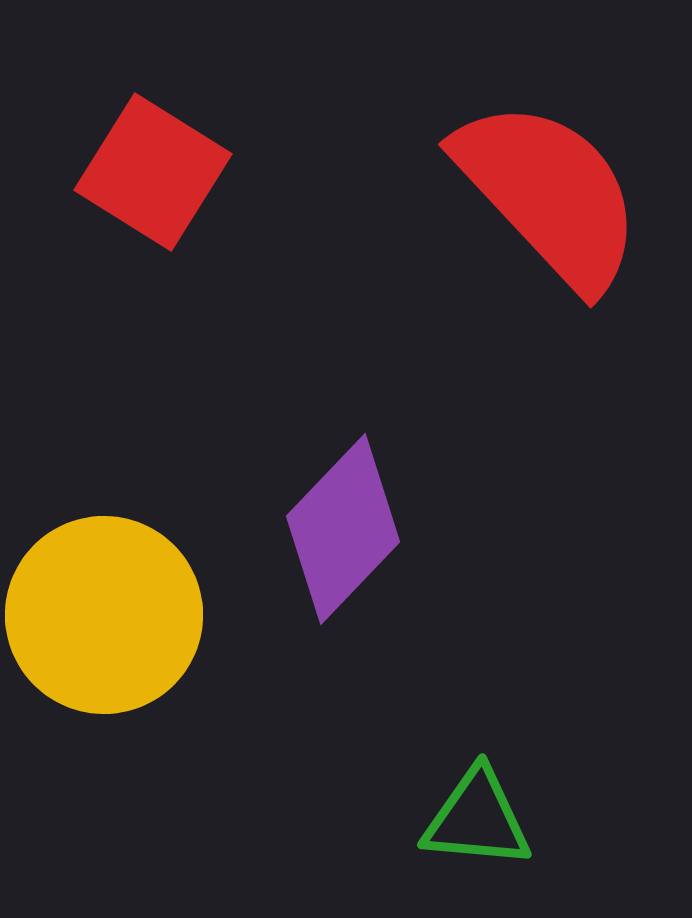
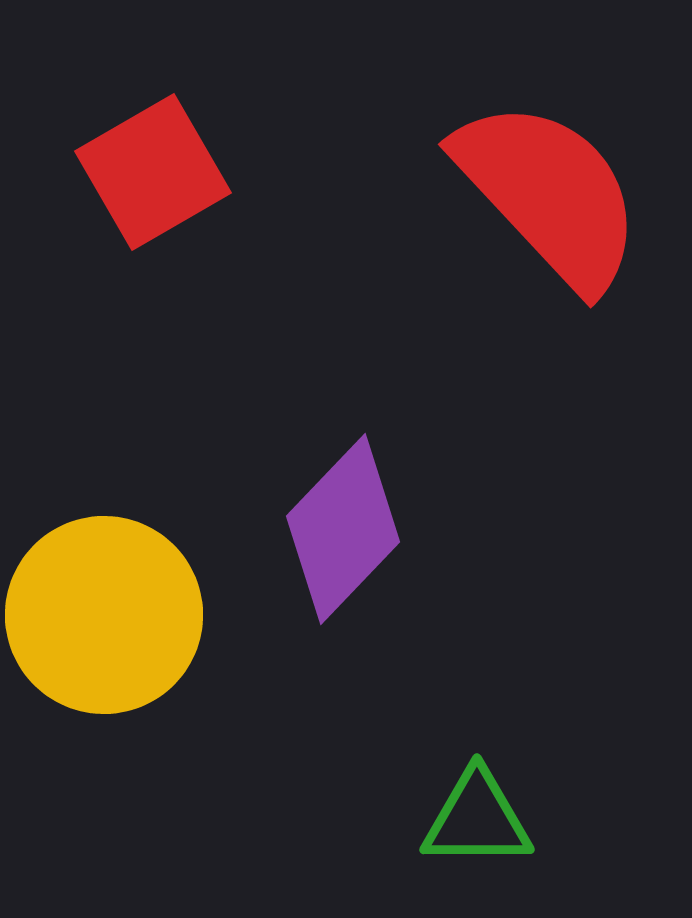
red square: rotated 28 degrees clockwise
green triangle: rotated 5 degrees counterclockwise
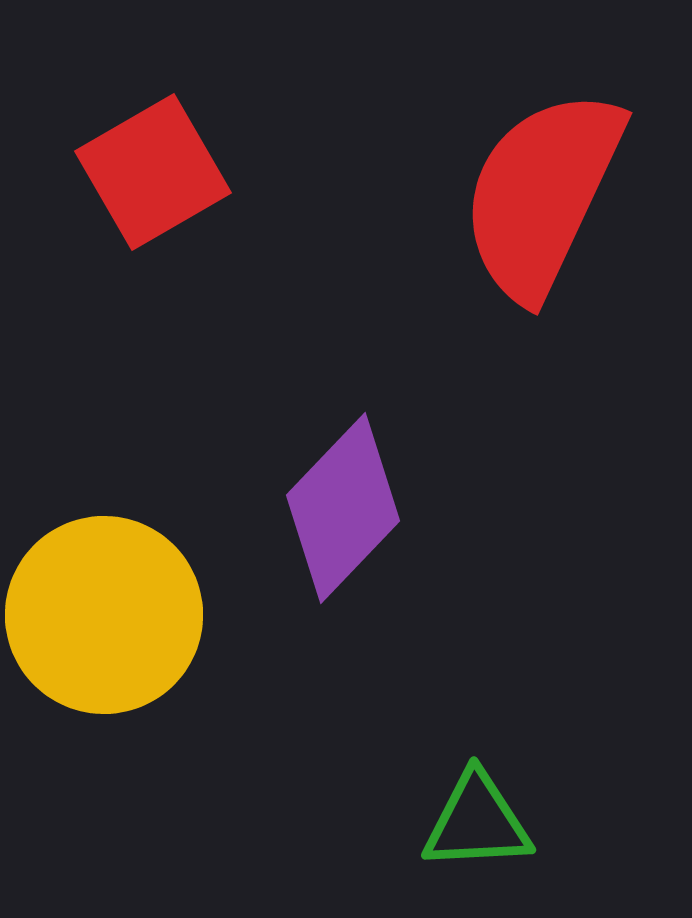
red semicircle: moved 7 px left; rotated 112 degrees counterclockwise
purple diamond: moved 21 px up
green triangle: moved 3 px down; rotated 3 degrees counterclockwise
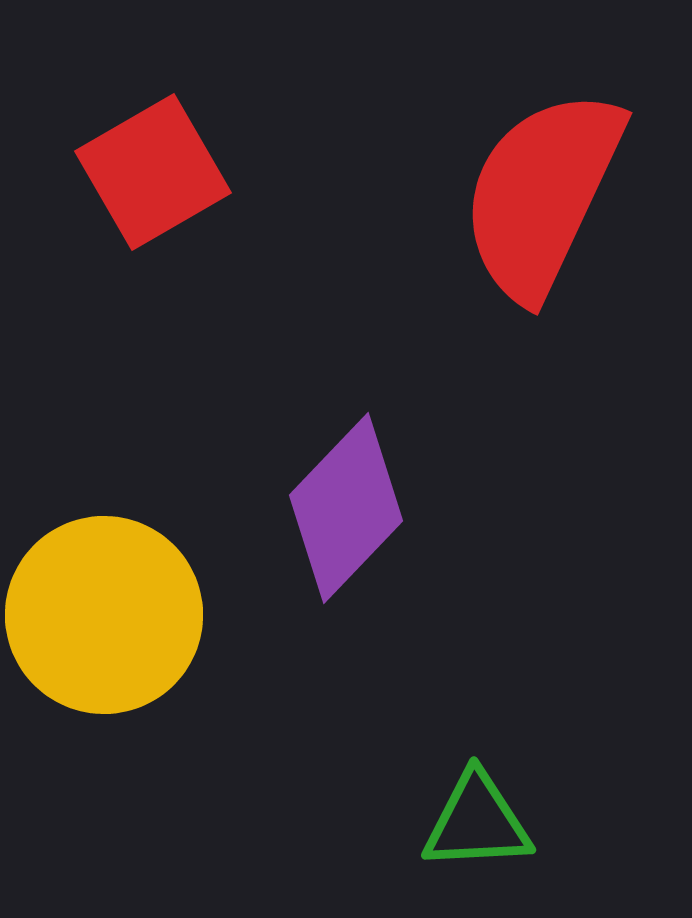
purple diamond: moved 3 px right
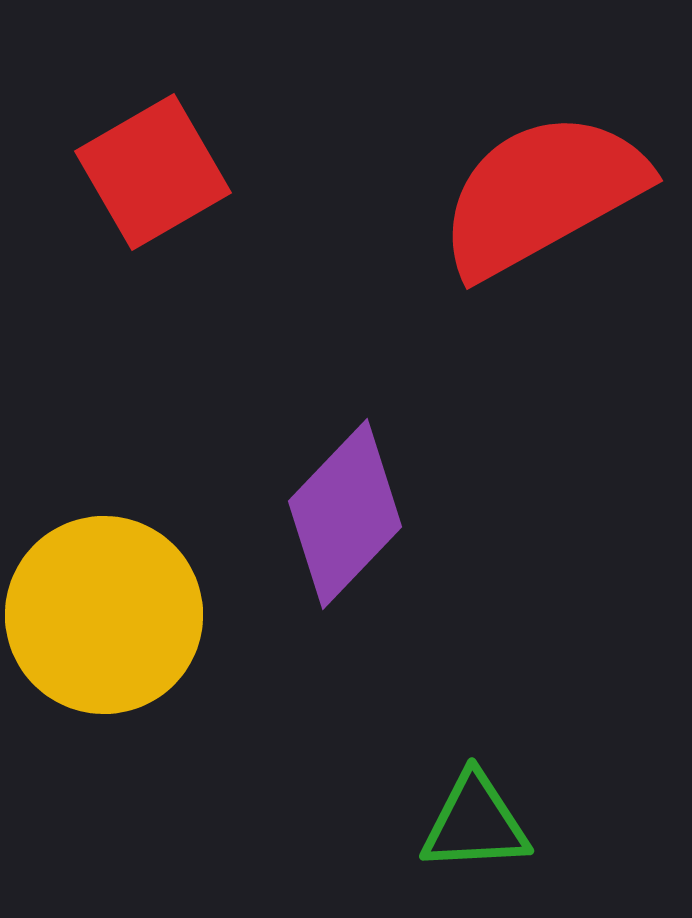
red semicircle: rotated 36 degrees clockwise
purple diamond: moved 1 px left, 6 px down
green triangle: moved 2 px left, 1 px down
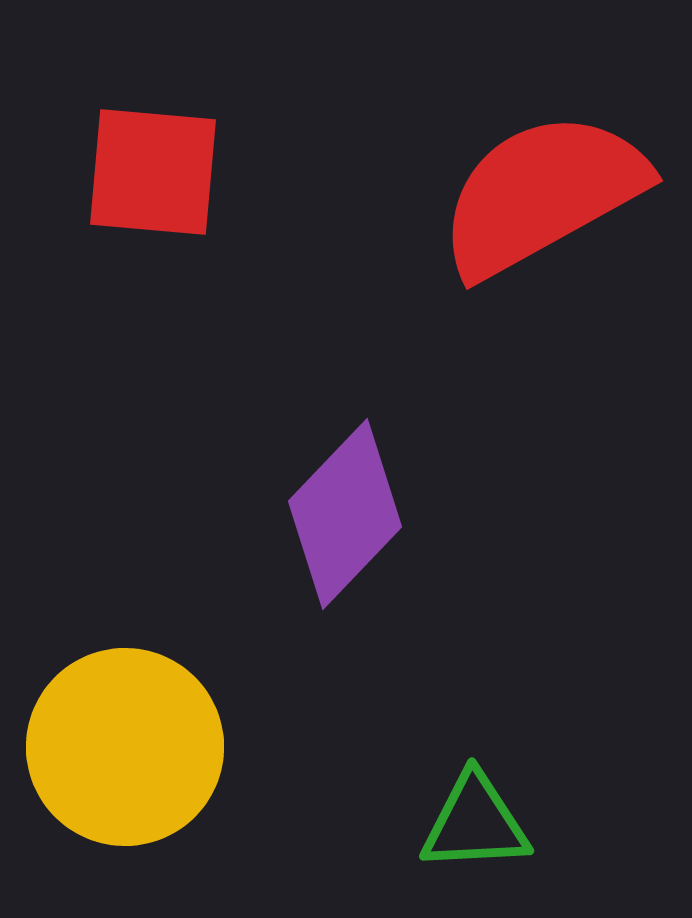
red square: rotated 35 degrees clockwise
yellow circle: moved 21 px right, 132 px down
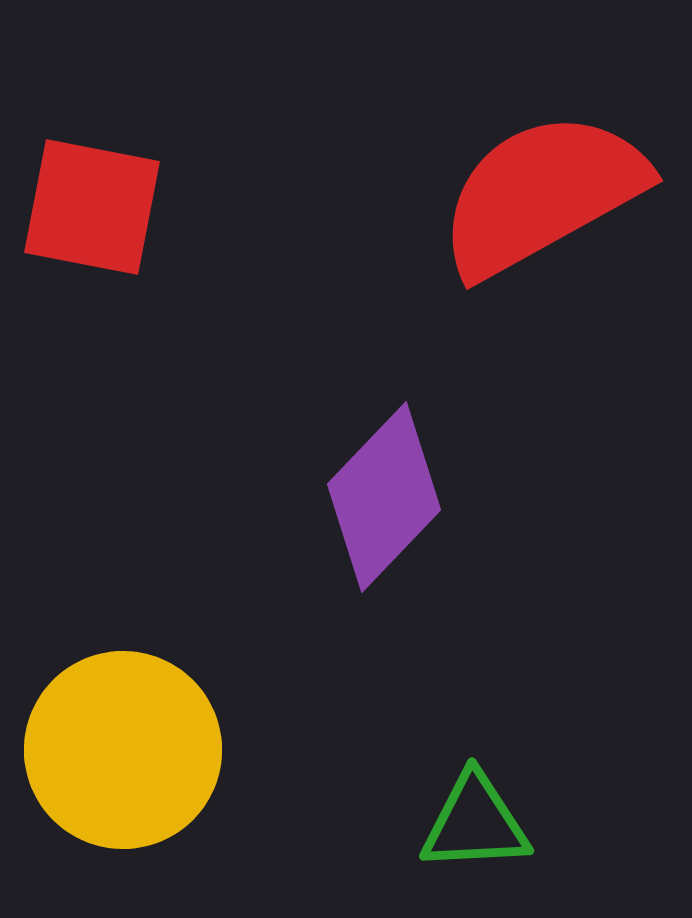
red square: moved 61 px left, 35 px down; rotated 6 degrees clockwise
purple diamond: moved 39 px right, 17 px up
yellow circle: moved 2 px left, 3 px down
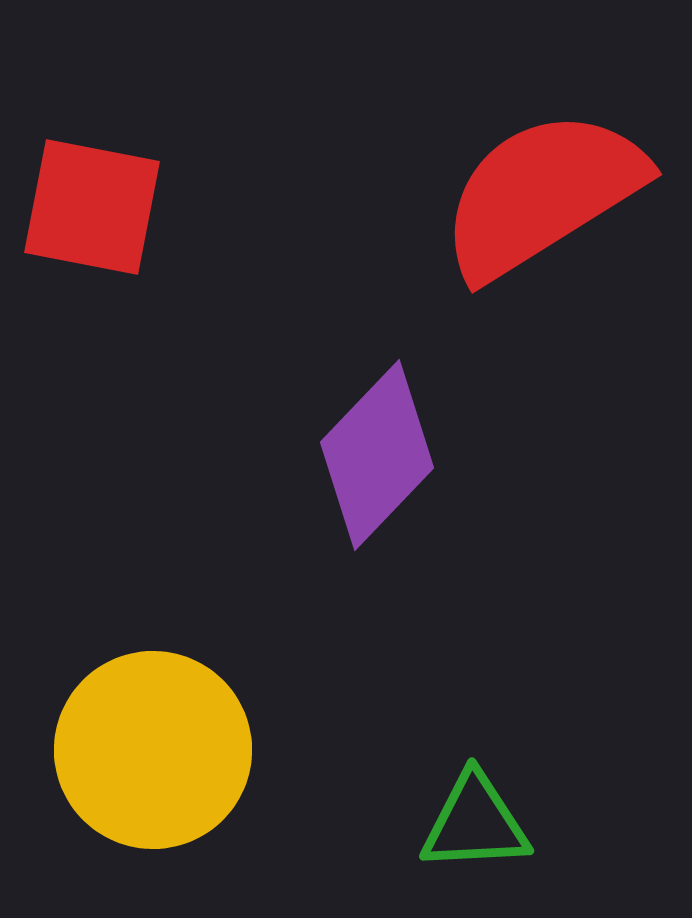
red semicircle: rotated 3 degrees counterclockwise
purple diamond: moved 7 px left, 42 px up
yellow circle: moved 30 px right
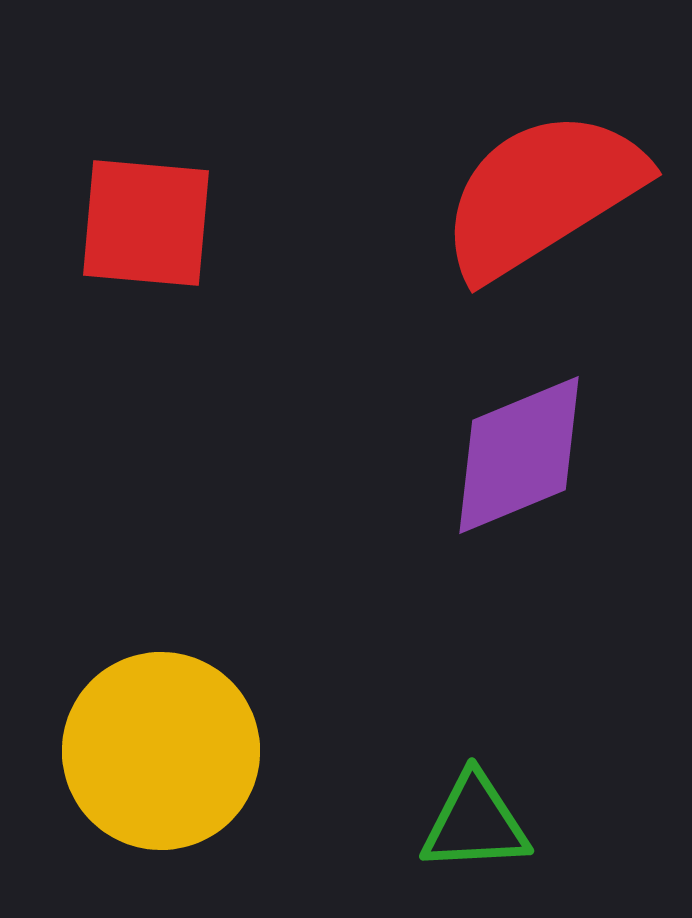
red square: moved 54 px right, 16 px down; rotated 6 degrees counterclockwise
purple diamond: moved 142 px right; rotated 24 degrees clockwise
yellow circle: moved 8 px right, 1 px down
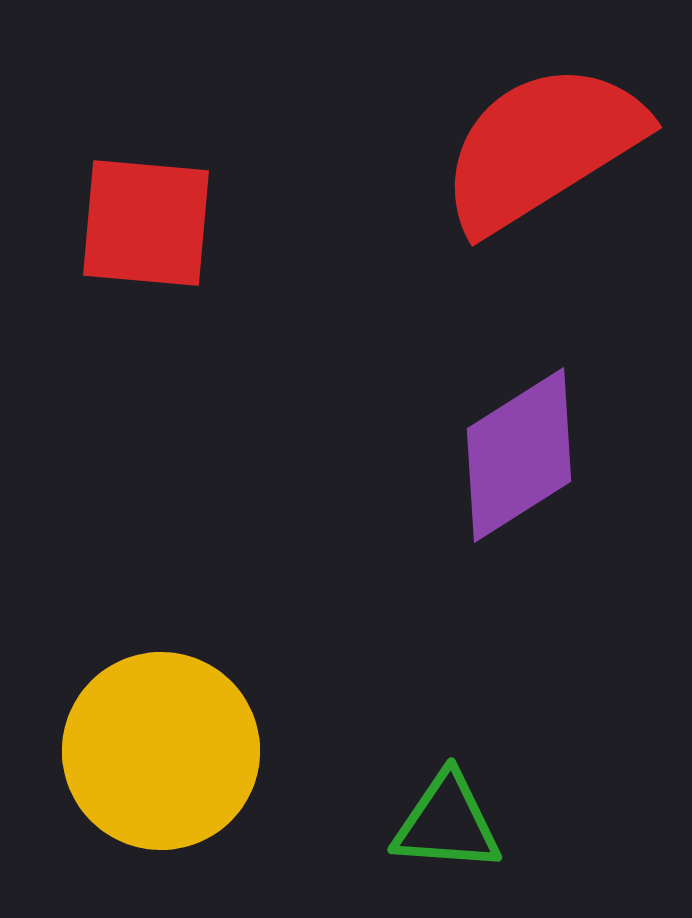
red semicircle: moved 47 px up
purple diamond: rotated 10 degrees counterclockwise
green triangle: moved 28 px left; rotated 7 degrees clockwise
